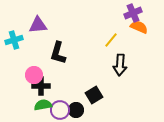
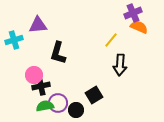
black cross: rotated 12 degrees counterclockwise
green semicircle: moved 2 px right, 1 px down
purple circle: moved 2 px left, 7 px up
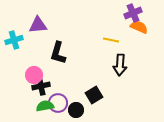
yellow line: rotated 63 degrees clockwise
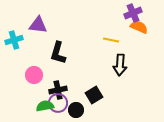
purple triangle: rotated 12 degrees clockwise
black cross: moved 17 px right, 4 px down
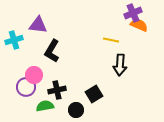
orange semicircle: moved 2 px up
black L-shape: moved 6 px left, 2 px up; rotated 15 degrees clockwise
black cross: moved 1 px left
black square: moved 1 px up
purple circle: moved 32 px left, 16 px up
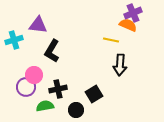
orange semicircle: moved 11 px left
black cross: moved 1 px right, 1 px up
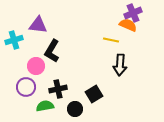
pink circle: moved 2 px right, 9 px up
black circle: moved 1 px left, 1 px up
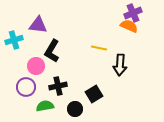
orange semicircle: moved 1 px right, 1 px down
yellow line: moved 12 px left, 8 px down
black cross: moved 3 px up
